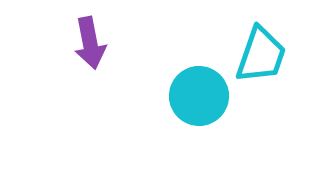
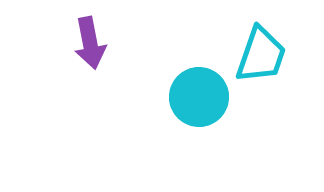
cyan circle: moved 1 px down
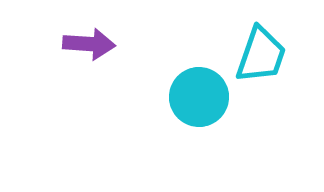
purple arrow: moved 1 px left, 1 px down; rotated 75 degrees counterclockwise
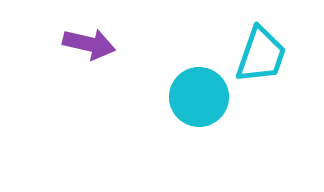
purple arrow: rotated 9 degrees clockwise
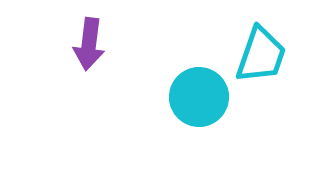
purple arrow: rotated 84 degrees clockwise
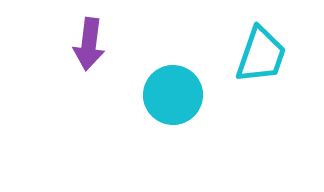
cyan circle: moved 26 px left, 2 px up
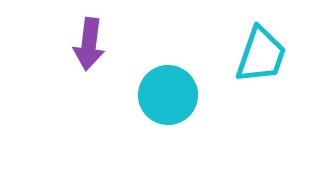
cyan circle: moved 5 px left
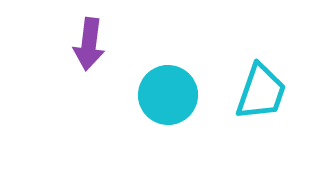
cyan trapezoid: moved 37 px down
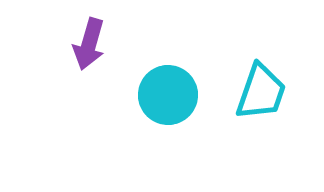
purple arrow: rotated 9 degrees clockwise
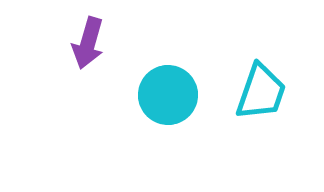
purple arrow: moved 1 px left, 1 px up
